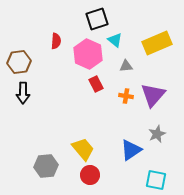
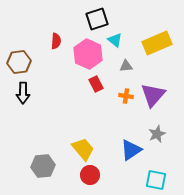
gray hexagon: moved 3 px left
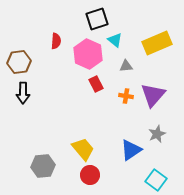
cyan square: rotated 25 degrees clockwise
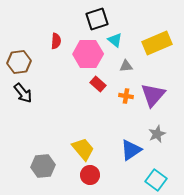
pink hexagon: rotated 24 degrees counterclockwise
red rectangle: moved 2 px right; rotated 21 degrees counterclockwise
black arrow: rotated 40 degrees counterclockwise
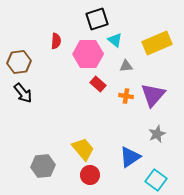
blue triangle: moved 1 px left, 7 px down
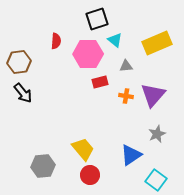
red rectangle: moved 2 px right, 2 px up; rotated 56 degrees counterclockwise
blue triangle: moved 1 px right, 2 px up
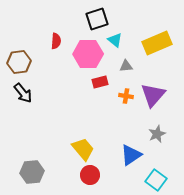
gray hexagon: moved 11 px left, 6 px down
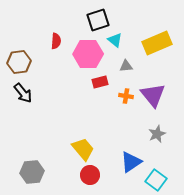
black square: moved 1 px right, 1 px down
purple triangle: rotated 20 degrees counterclockwise
blue triangle: moved 7 px down
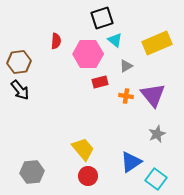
black square: moved 4 px right, 2 px up
gray triangle: rotated 24 degrees counterclockwise
black arrow: moved 3 px left, 3 px up
red circle: moved 2 px left, 1 px down
cyan square: moved 1 px up
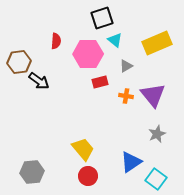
black arrow: moved 19 px right, 9 px up; rotated 15 degrees counterclockwise
